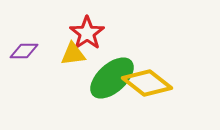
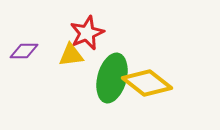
red star: rotated 12 degrees clockwise
yellow triangle: moved 2 px left, 1 px down
green ellipse: rotated 33 degrees counterclockwise
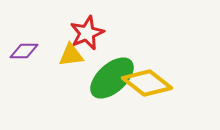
green ellipse: rotated 33 degrees clockwise
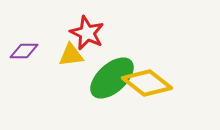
red star: rotated 24 degrees counterclockwise
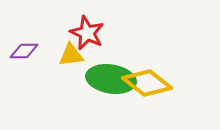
green ellipse: moved 1 px left, 1 px down; rotated 51 degrees clockwise
